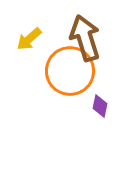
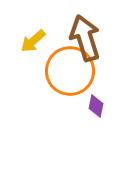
yellow arrow: moved 4 px right, 2 px down
purple diamond: moved 4 px left
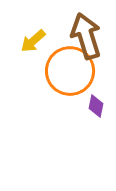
brown arrow: moved 1 px right, 2 px up
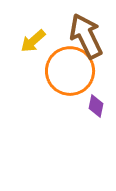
brown arrow: rotated 9 degrees counterclockwise
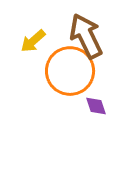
purple diamond: rotated 30 degrees counterclockwise
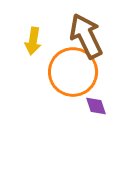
yellow arrow: rotated 40 degrees counterclockwise
orange circle: moved 3 px right, 1 px down
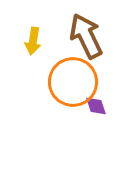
orange circle: moved 10 px down
